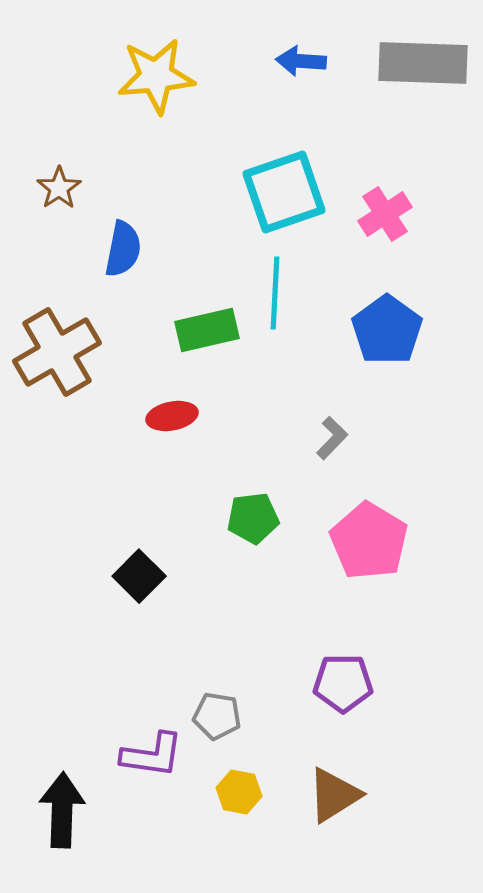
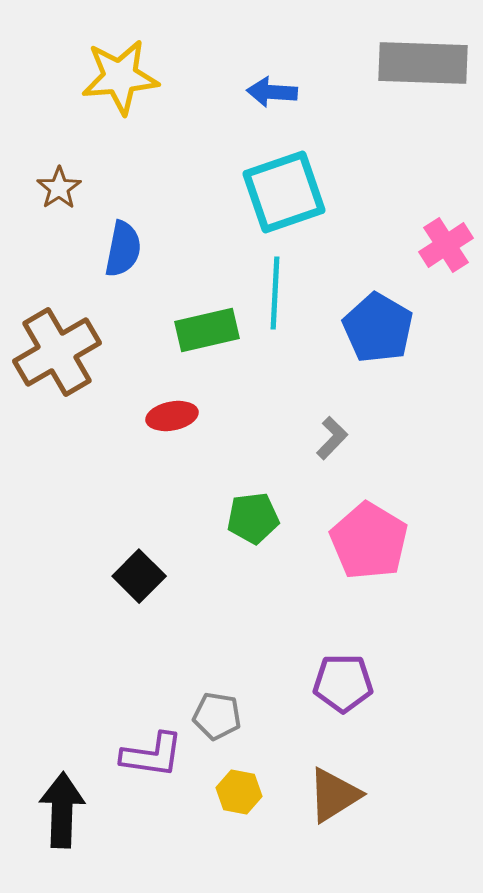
blue arrow: moved 29 px left, 31 px down
yellow star: moved 36 px left, 1 px down
pink cross: moved 61 px right, 31 px down
blue pentagon: moved 9 px left, 2 px up; rotated 6 degrees counterclockwise
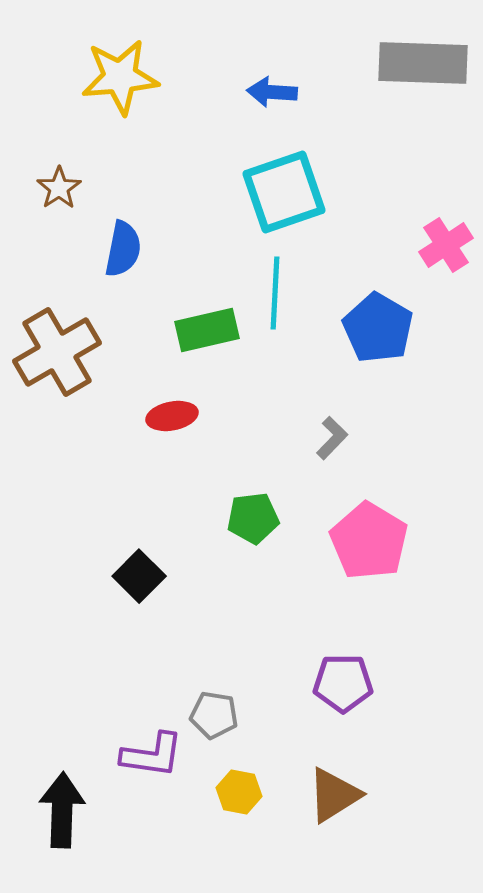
gray pentagon: moved 3 px left, 1 px up
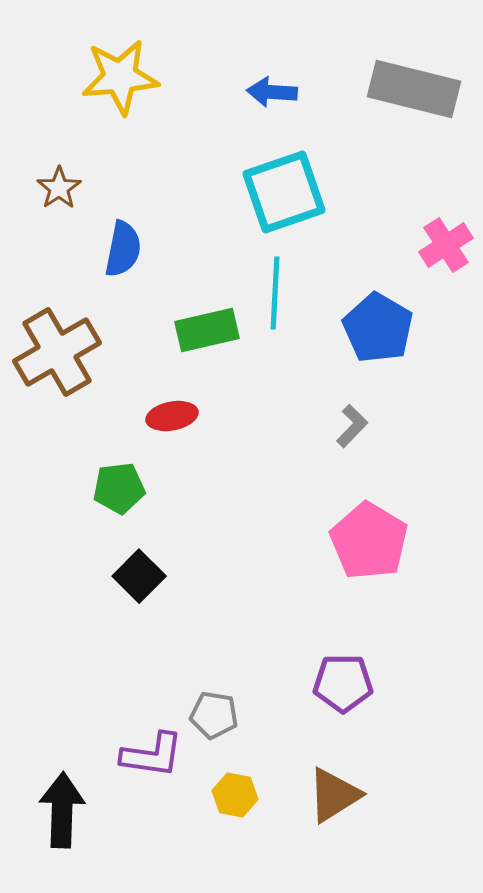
gray rectangle: moved 9 px left, 26 px down; rotated 12 degrees clockwise
gray L-shape: moved 20 px right, 12 px up
green pentagon: moved 134 px left, 30 px up
yellow hexagon: moved 4 px left, 3 px down
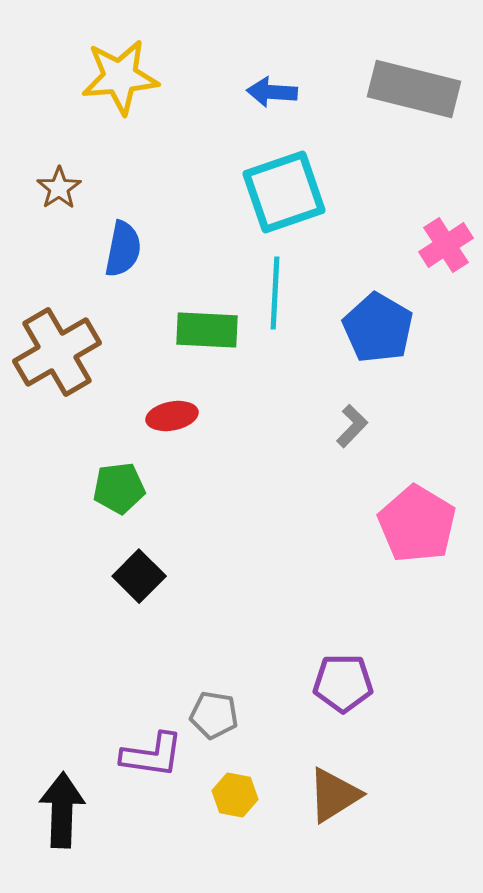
green rectangle: rotated 16 degrees clockwise
pink pentagon: moved 48 px right, 17 px up
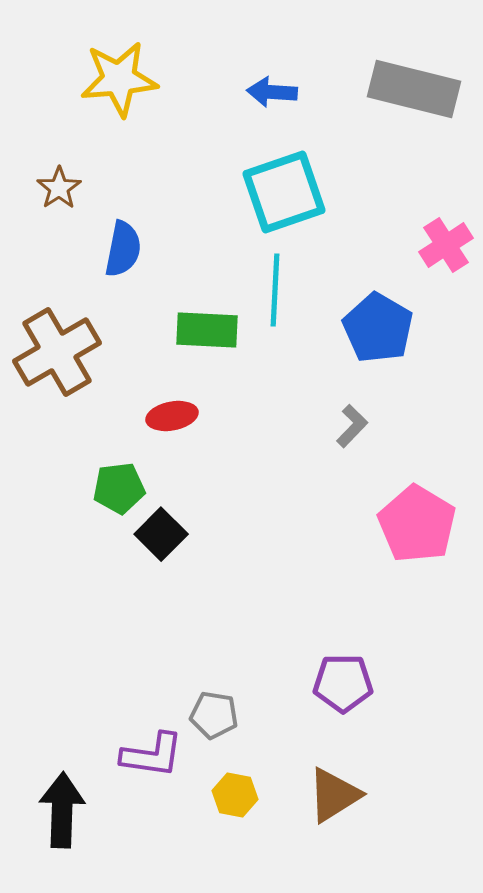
yellow star: moved 1 px left, 2 px down
cyan line: moved 3 px up
black square: moved 22 px right, 42 px up
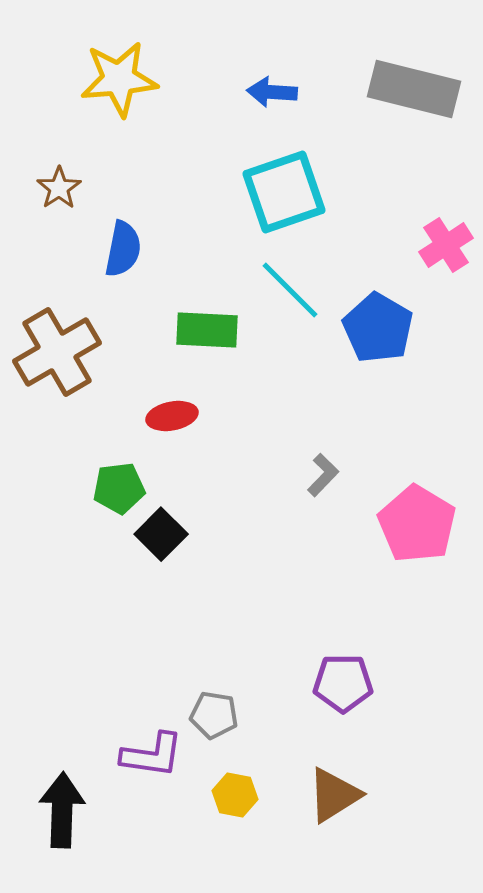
cyan line: moved 15 px right; rotated 48 degrees counterclockwise
gray L-shape: moved 29 px left, 49 px down
